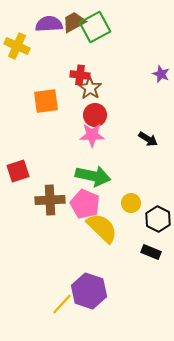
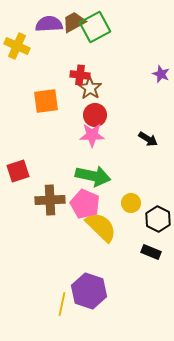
yellow semicircle: moved 1 px left, 1 px up
yellow line: rotated 30 degrees counterclockwise
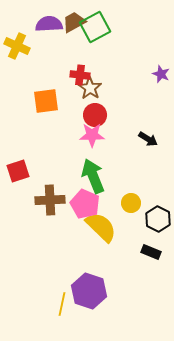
green arrow: rotated 124 degrees counterclockwise
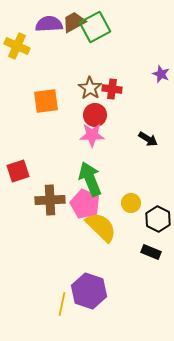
red cross: moved 32 px right, 14 px down
green arrow: moved 3 px left, 3 px down
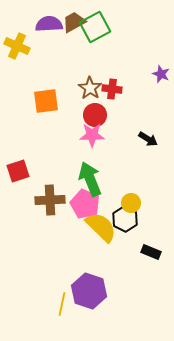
black hexagon: moved 33 px left
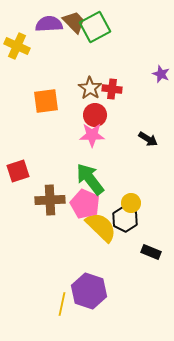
brown trapezoid: rotated 75 degrees clockwise
green arrow: rotated 16 degrees counterclockwise
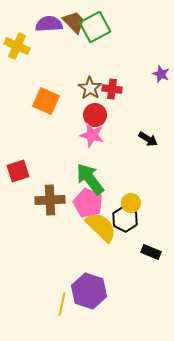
orange square: rotated 32 degrees clockwise
pink star: rotated 15 degrees clockwise
pink pentagon: moved 3 px right, 1 px up
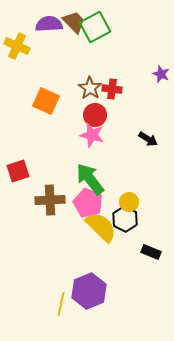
yellow circle: moved 2 px left, 1 px up
purple hexagon: rotated 20 degrees clockwise
yellow line: moved 1 px left
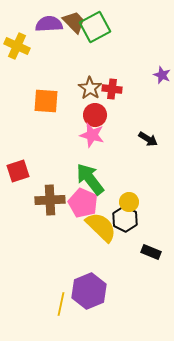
purple star: moved 1 px right, 1 px down
orange square: rotated 20 degrees counterclockwise
pink pentagon: moved 5 px left
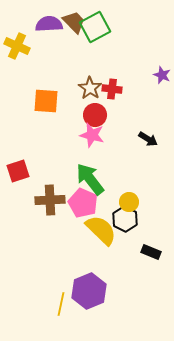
yellow semicircle: moved 3 px down
